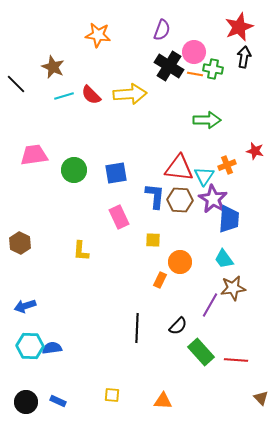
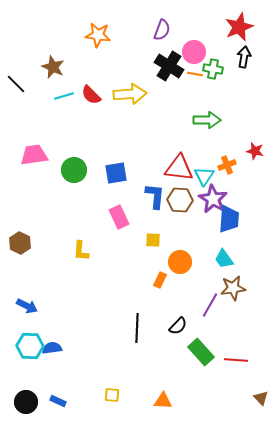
blue arrow at (25, 306): moved 2 px right; rotated 135 degrees counterclockwise
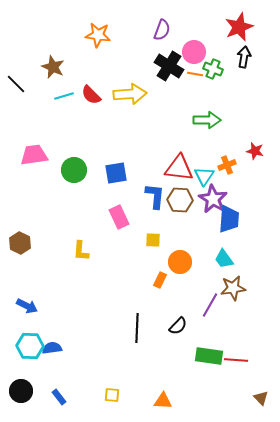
green cross at (213, 69): rotated 12 degrees clockwise
green rectangle at (201, 352): moved 8 px right, 4 px down; rotated 40 degrees counterclockwise
blue rectangle at (58, 401): moved 1 px right, 4 px up; rotated 28 degrees clockwise
black circle at (26, 402): moved 5 px left, 11 px up
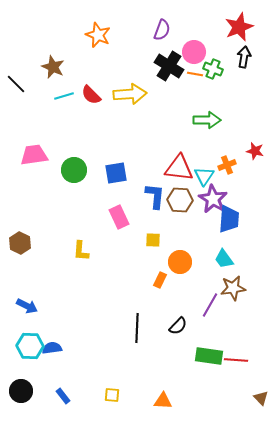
orange star at (98, 35): rotated 15 degrees clockwise
blue rectangle at (59, 397): moved 4 px right, 1 px up
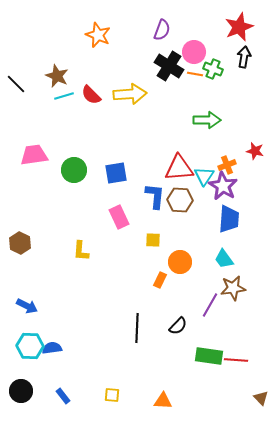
brown star at (53, 67): moved 4 px right, 9 px down
red triangle at (179, 168): rotated 12 degrees counterclockwise
purple star at (213, 199): moved 10 px right, 13 px up
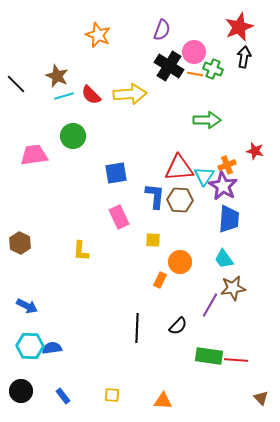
green circle at (74, 170): moved 1 px left, 34 px up
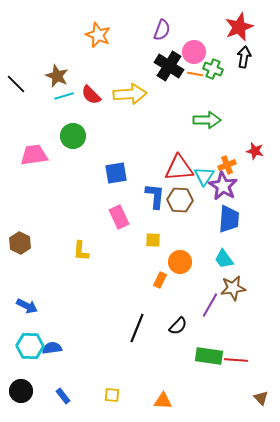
black line at (137, 328): rotated 20 degrees clockwise
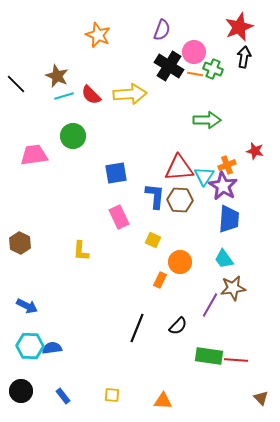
yellow square at (153, 240): rotated 21 degrees clockwise
